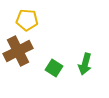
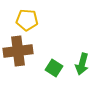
brown cross: rotated 20 degrees clockwise
green arrow: moved 3 px left
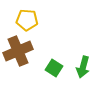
brown cross: rotated 16 degrees counterclockwise
green arrow: moved 1 px right, 3 px down
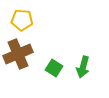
yellow pentagon: moved 5 px left
brown cross: moved 3 px down
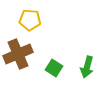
yellow pentagon: moved 8 px right
green arrow: moved 4 px right
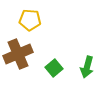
green square: rotated 18 degrees clockwise
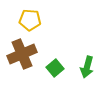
brown cross: moved 4 px right
green square: moved 1 px right
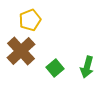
yellow pentagon: rotated 25 degrees counterclockwise
brown cross: moved 1 px left, 3 px up; rotated 20 degrees counterclockwise
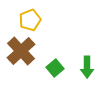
green arrow: rotated 15 degrees counterclockwise
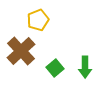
yellow pentagon: moved 8 px right
green arrow: moved 2 px left
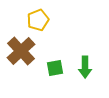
green square: rotated 30 degrees clockwise
